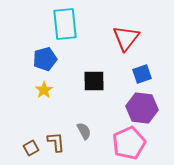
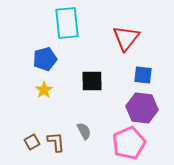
cyan rectangle: moved 2 px right, 1 px up
blue square: moved 1 px right, 1 px down; rotated 24 degrees clockwise
black square: moved 2 px left
brown square: moved 1 px right, 6 px up
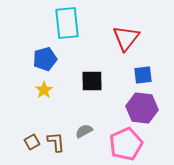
blue square: rotated 12 degrees counterclockwise
gray semicircle: rotated 90 degrees counterclockwise
pink pentagon: moved 3 px left, 1 px down
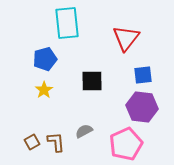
purple hexagon: moved 1 px up
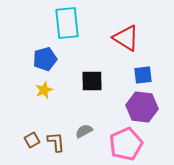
red triangle: rotated 36 degrees counterclockwise
yellow star: rotated 12 degrees clockwise
brown square: moved 2 px up
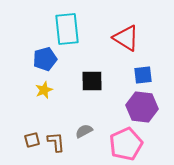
cyan rectangle: moved 6 px down
brown square: rotated 14 degrees clockwise
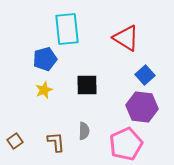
blue square: moved 2 px right; rotated 36 degrees counterclockwise
black square: moved 5 px left, 4 px down
gray semicircle: rotated 120 degrees clockwise
brown square: moved 17 px left, 1 px down; rotated 21 degrees counterclockwise
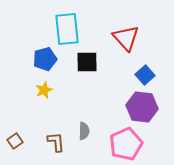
red triangle: rotated 16 degrees clockwise
black square: moved 23 px up
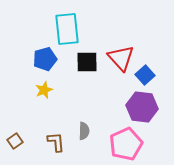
red triangle: moved 5 px left, 20 px down
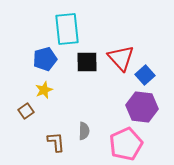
brown square: moved 11 px right, 30 px up
